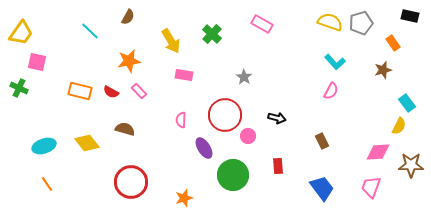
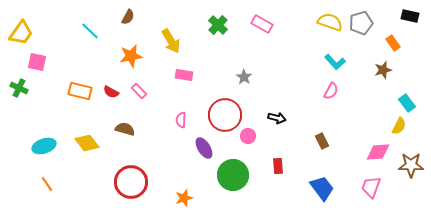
green cross at (212, 34): moved 6 px right, 9 px up
orange star at (129, 61): moved 2 px right, 5 px up
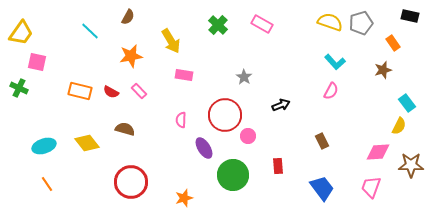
black arrow at (277, 118): moved 4 px right, 13 px up; rotated 36 degrees counterclockwise
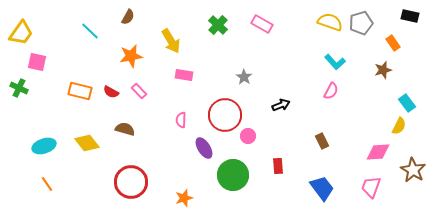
brown star at (411, 165): moved 2 px right, 5 px down; rotated 30 degrees clockwise
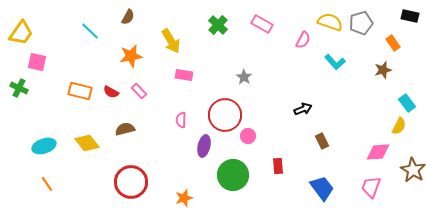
pink semicircle at (331, 91): moved 28 px left, 51 px up
black arrow at (281, 105): moved 22 px right, 4 px down
brown semicircle at (125, 129): rotated 30 degrees counterclockwise
purple ellipse at (204, 148): moved 2 px up; rotated 45 degrees clockwise
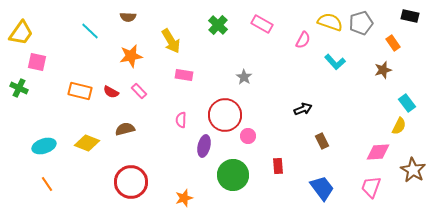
brown semicircle at (128, 17): rotated 63 degrees clockwise
yellow diamond at (87, 143): rotated 30 degrees counterclockwise
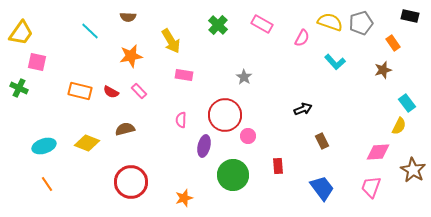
pink semicircle at (303, 40): moved 1 px left, 2 px up
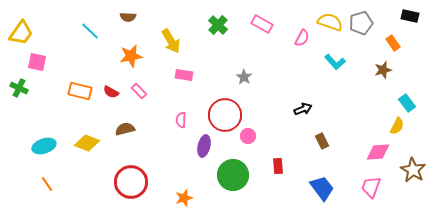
yellow semicircle at (399, 126): moved 2 px left
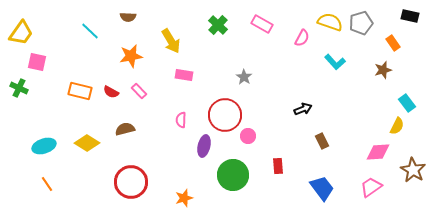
yellow diamond at (87, 143): rotated 10 degrees clockwise
pink trapezoid at (371, 187): rotated 35 degrees clockwise
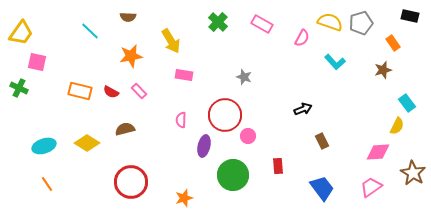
green cross at (218, 25): moved 3 px up
gray star at (244, 77): rotated 14 degrees counterclockwise
brown star at (413, 170): moved 3 px down
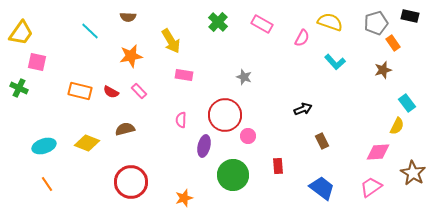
gray pentagon at (361, 23): moved 15 px right
yellow diamond at (87, 143): rotated 10 degrees counterclockwise
blue trapezoid at (322, 188): rotated 16 degrees counterclockwise
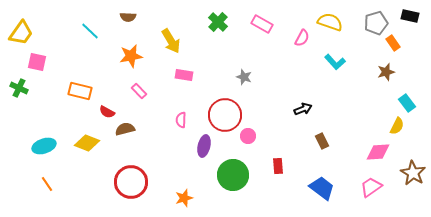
brown star at (383, 70): moved 3 px right, 2 px down
red semicircle at (111, 92): moved 4 px left, 20 px down
